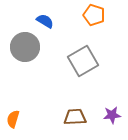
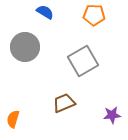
orange pentagon: rotated 15 degrees counterclockwise
blue semicircle: moved 9 px up
brown trapezoid: moved 11 px left, 14 px up; rotated 20 degrees counterclockwise
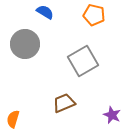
orange pentagon: rotated 10 degrees clockwise
gray circle: moved 3 px up
purple star: rotated 30 degrees clockwise
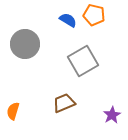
blue semicircle: moved 23 px right, 8 px down
purple star: rotated 18 degrees clockwise
orange semicircle: moved 8 px up
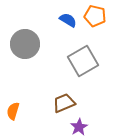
orange pentagon: moved 1 px right, 1 px down
purple star: moved 33 px left, 12 px down
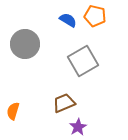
purple star: moved 1 px left
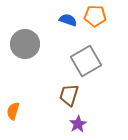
orange pentagon: rotated 10 degrees counterclockwise
blue semicircle: rotated 12 degrees counterclockwise
gray square: moved 3 px right
brown trapezoid: moved 5 px right, 8 px up; rotated 50 degrees counterclockwise
purple star: moved 3 px up
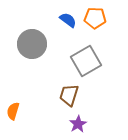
orange pentagon: moved 2 px down
blue semicircle: rotated 18 degrees clockwise
gray circle: moved 7 px right
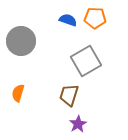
blue semicircle: rotated 18 degrees counterclockwise
gray circle: moved 11 px left, 3 px up
orange semicircle: moved 5 px right, 18 px up
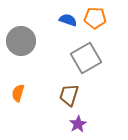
gray square: moved 3 px up
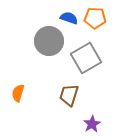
blue semicircle: moved 1 px right, 2 px up
gray circle: moved 28 px right
purple star: moved 14 px right
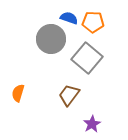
orange pentagon: moved 2 px left, 4 px down
gray circle: moved 2 px right, 2 px up
gray square: moved 1 px right; rotated 20 degrees counterclockwise
brown trapezoid: rotated 20 degrees clockwise
